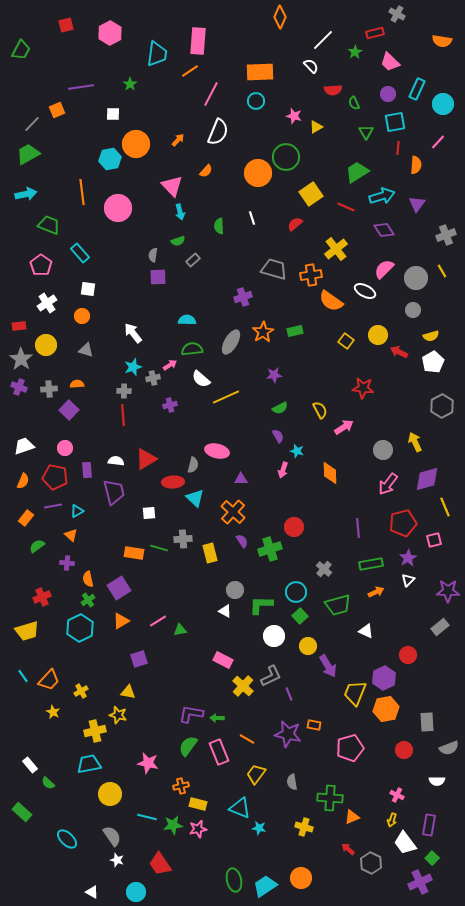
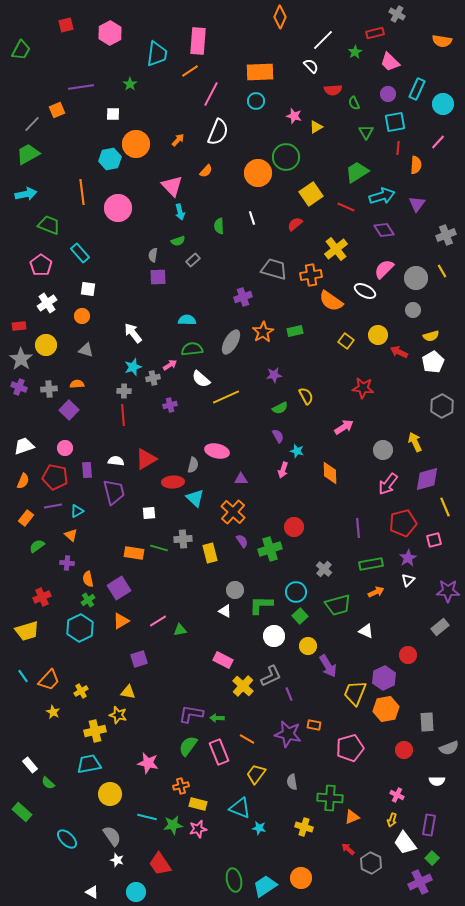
yellow semicircle at (320, 410): moved 14 px left, 14 px up
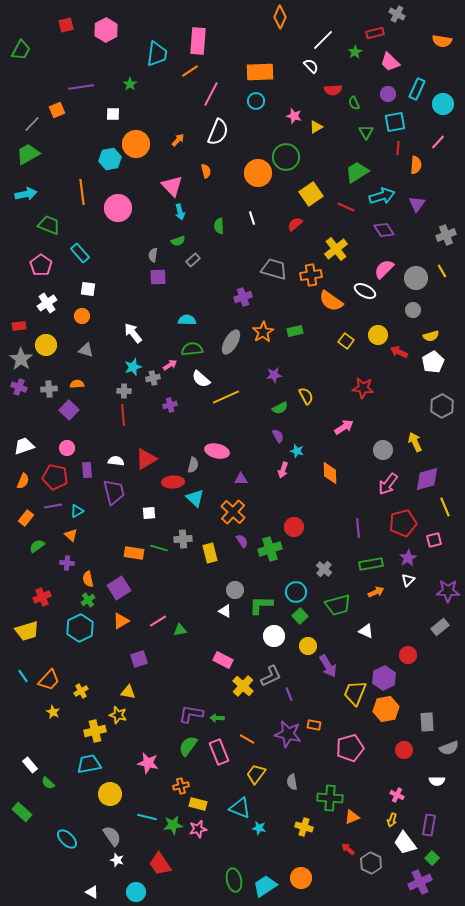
pink hexagon at (110, 33): moved 4 px left, 3 px up
orange semicircle at (206, 171): rotated 56 degrees counterclockwise
pink circle at (65, 448): moved 2 px right
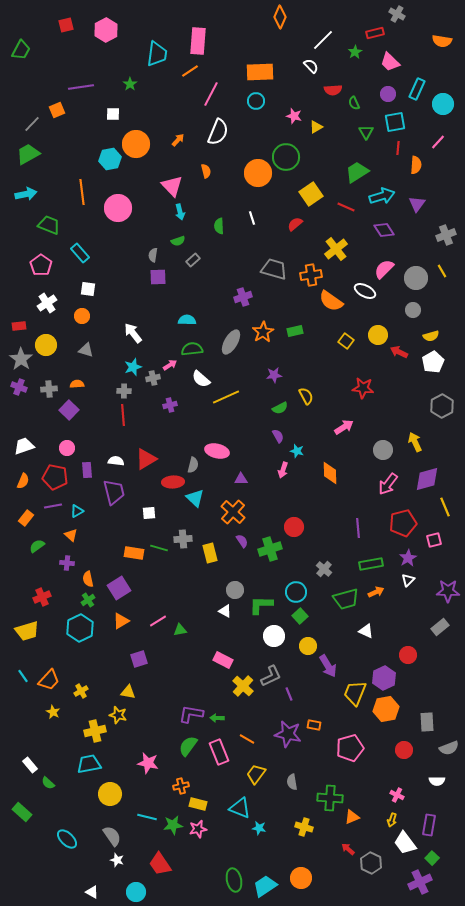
green trapezoid at (338, 605): moved 8 px right, 6 px up
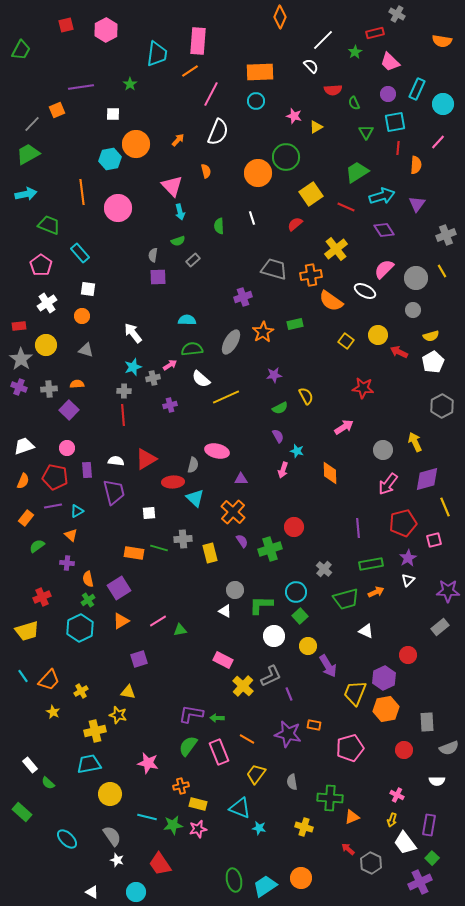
green rectangle at (295, 331): moved 7 px up
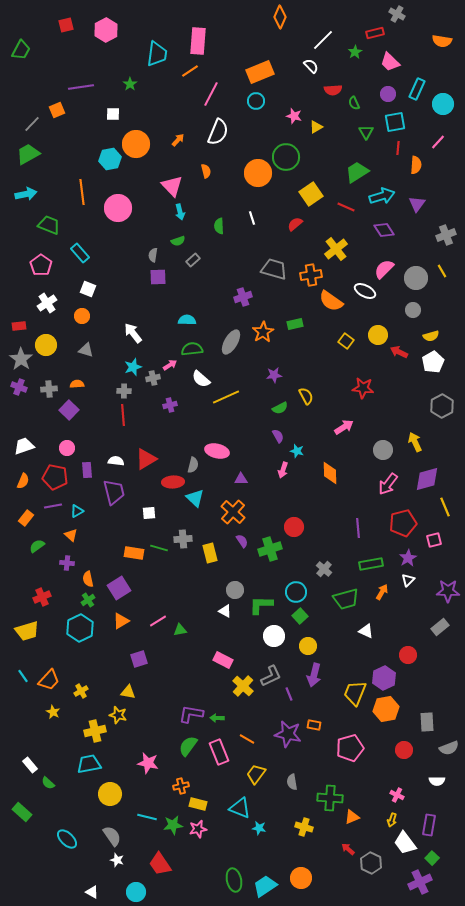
orange rectangle at (260, 72): rotated 20 degrees counterclockwise
white square at (88, 289): rotated 14 degrees clockwise
orange arrow at (376, 592): moved 6 px right; rotated 35 degrees counterclockwise
purple arrow at (328, 666): moved 14 px left, 9 px down; rotated 45 degrees clockwise
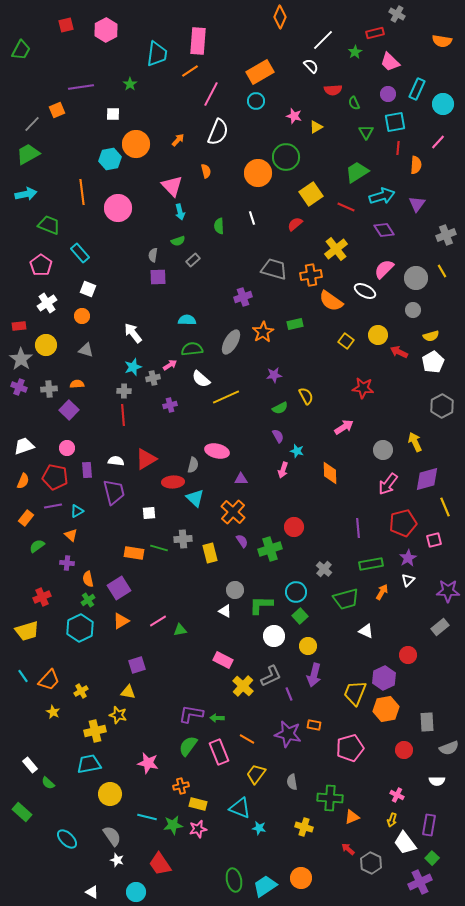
orange rectangle at (260, 72): rotated 8 degrees counterclockwise
purple square at (139, 659): moved 2 px left, 6 px down
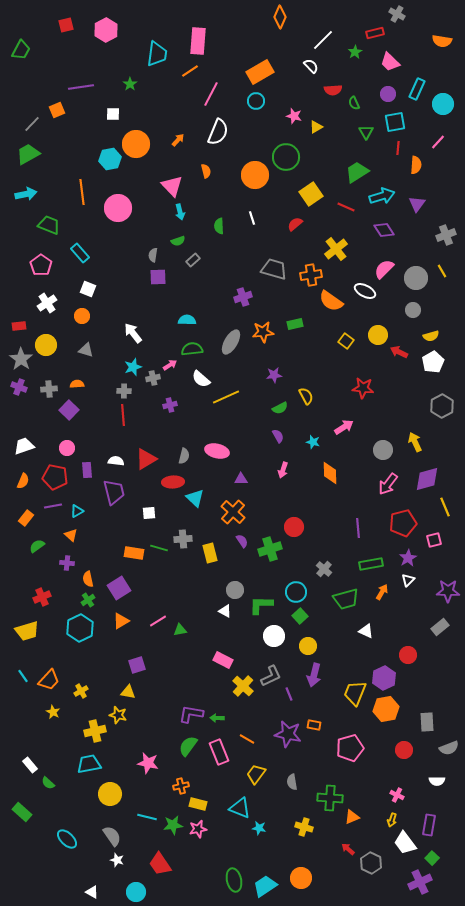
orange circle at (258, 173): moved 3 px left, 2 px down
orange star at (263, 332): rotated 25 degrees clockwise
cyan star at (297, 451): moved 16 px right, 9 px up
gray semicircle at (193, 465): moved 9 px left, 9 px up
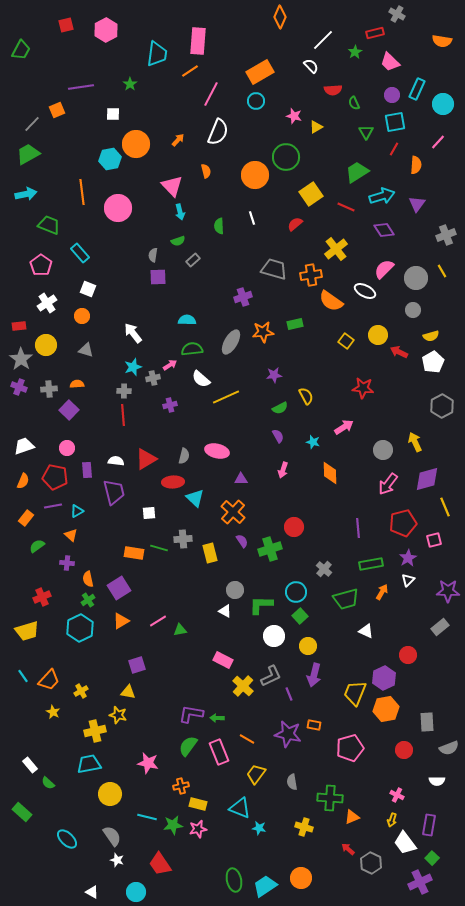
purple circle at (388, 94): moved 4 px right, 1 px down
red line at (398, 148): moved 4 px left, 1 px down; rotated 24 degrees clockwise
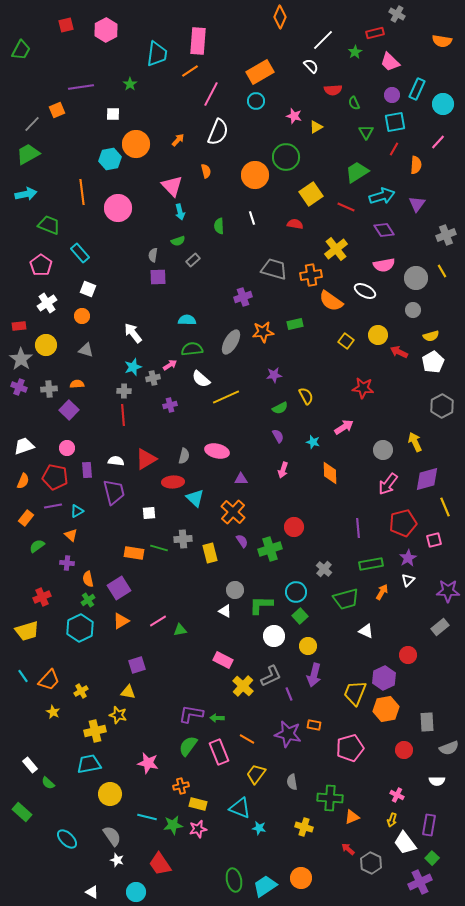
red semicircle at (295, 224): rotated 49 degrees clockwise
pink semicircle at (384, 269): moved 4 px up; rotated 145 degrees counterclockwise
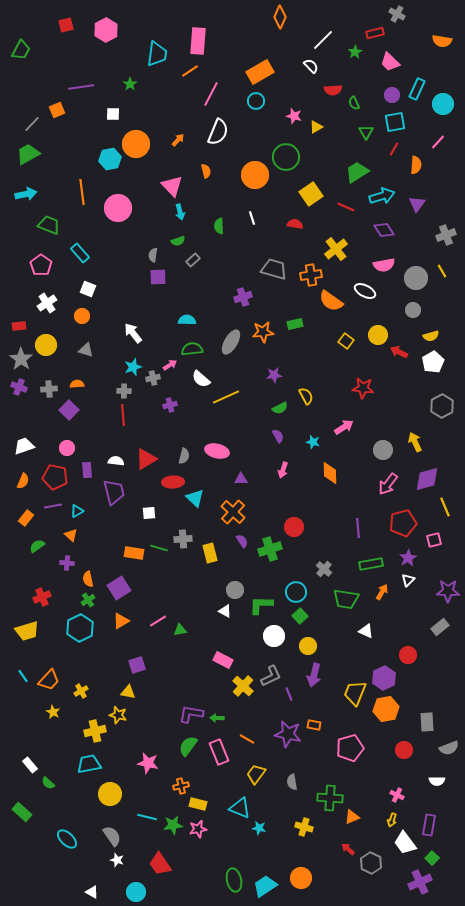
green trapezoid at (346, 599): rotated 24 degrees clockwise
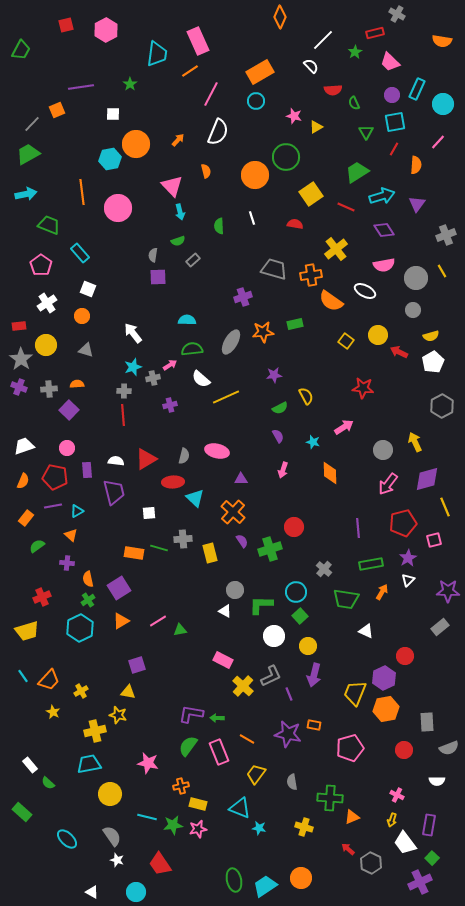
pink rectangle at (198, 41): rotated 28 degrees counterclockwise
red circle at (408, 655): moved 3 px left, 1 px down
